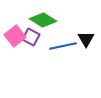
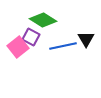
pink square: moved 3 px right, 11 px down
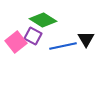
purple square: moved 2 px right, 1 px up
pink square: moved 2 px left, 5 px up
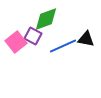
green diamond: moved 3 px right, 1 px up; rotated 52 degrees counterclockwise
black triangle: rotated 48 degrees counterclockwise
blue line: rotated 12 degrees counterclockwise
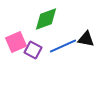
purple square: moved 14 px down
pink square: rotated 15 degrees clockwise
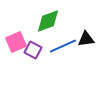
green diamond: moved 2 px right, 2 px down
black triangle: rotated 18 degrees counterclockwise
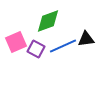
purple square: moved 3 px right, 1 px up
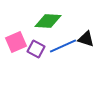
green diamond: rotated 24 degrees clockwise
black triangle: rotated 24 degrees clockwise
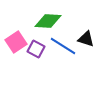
pink square: rotated 10 degrees counterclockwise
blue line: rotated 56 degrees clockwise
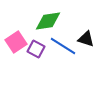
green diamond: rotated 12 degrees counterclockwise
